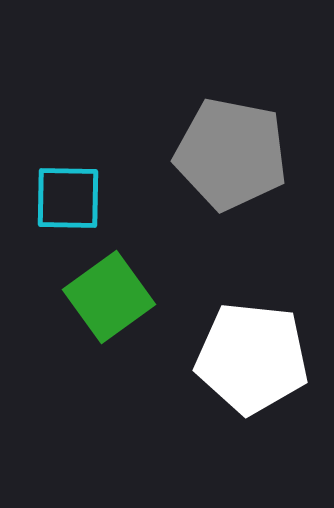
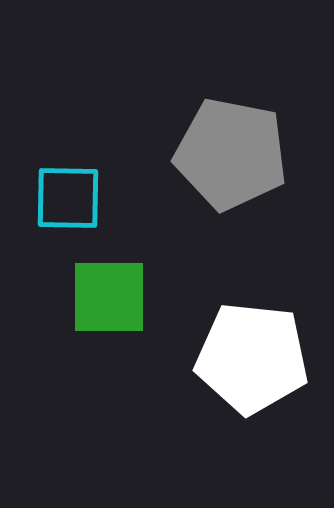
green square: rotated 36 degrees clockwise
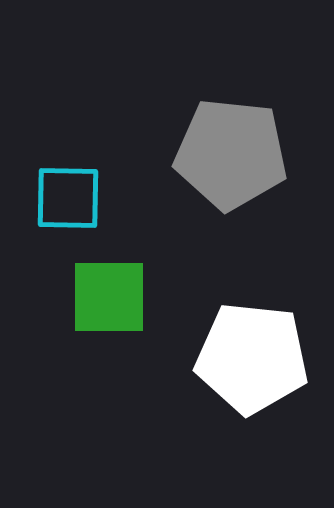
gray pentagon: rotated 5 degrees counterclockwise
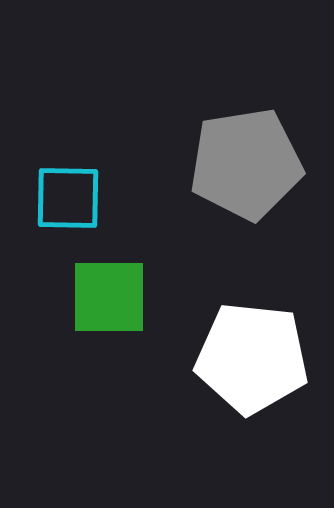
gray pentagon: moved 15 px right, 10 px down; rotated 15 degrees counterclockwise
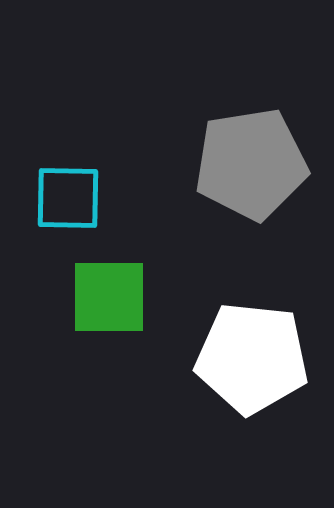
gray pentagon: moved 5 px right
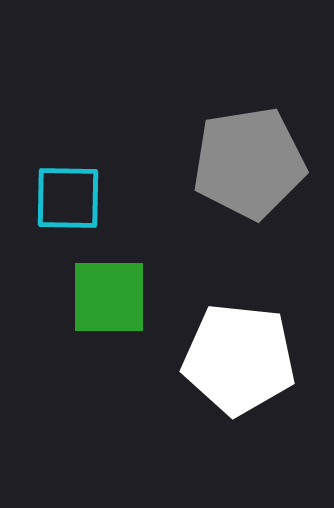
gray pentagon: moved 2 px left, 1 px up
white pentagon: moved 13 px left, 1 px down
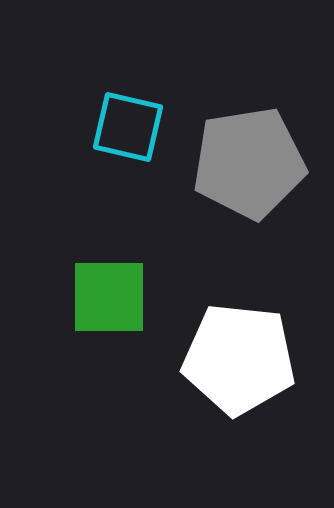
cyan square: moved 60 px right, 71 px up; rotated 12 degrees clockwise
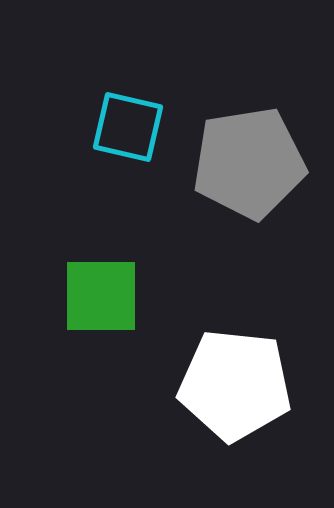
green square: moved 8 px left, 1 px up
white pentagon: moved 4 px left, 26 px down
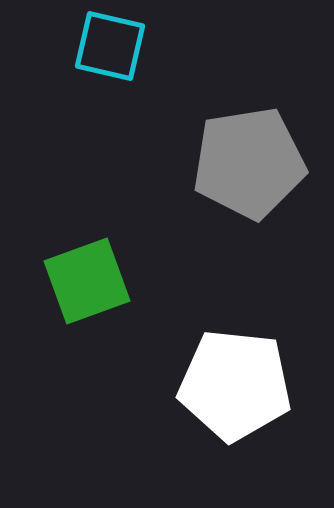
cyan square: moved 18 px left, 81 px up
green square: moved 14 px left, 15 px up; rotated 20 degrees counterclockwise
